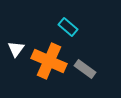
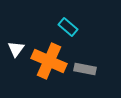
gray rectangle: rotated 25 degrees counterclockwise
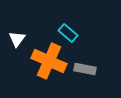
cyan rectangle: moved 6 px down
white triangle: moved 1 px right, 10 px up
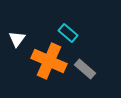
gray rectangle: rotated 30 degrees clockwise
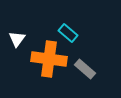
orange cross: moved 2 px up; rotated 16 degrees counterclockwise
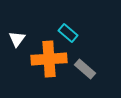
orange cross: rotated 12 degrees counterclockwise
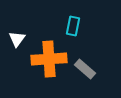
cyan rectangle: moved 5 px right, 7 px up; rotated 60 degrees clockwise
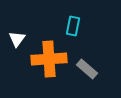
gray rectangle: moved 2 px right
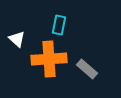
cyan rectangle: moved 14 px left, 1 px up
white triangle: rotated 24 degrees counterclockwise
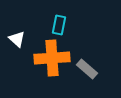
orange cross: moved 3 px right, 1 px up
